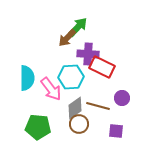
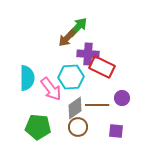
brown line: moved 1 px left, 1 px up; rotated 15 degrees counterclockwise
brown circle: moved 1 px left, 3 px down
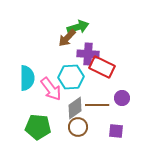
green arrow: rotated 30 degrees clockwise
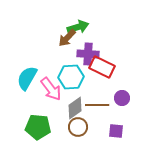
cyan semicircle: rotated 150 degrees counterclockwise
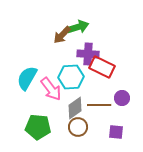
brown arrow: moved 5 px left, 3 px up
brown line: moved 2 px right
purple square: moved 1 px down
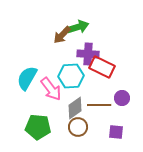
cyan hexagon: moved 1 px up
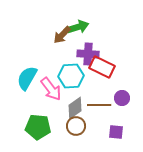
brown circle: moved 2 px left, 1 px up
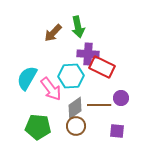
green arrow: rotated 95 degrees clockwise
brown arrow: moved 9 px left, 2 px up
purple circle: moved 1 px left
purple square: moved 1 px right, 1 px up
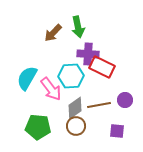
purple circle: moved 4 px right, 2 px down
brown line: rotated 10 degrees counterclockwise
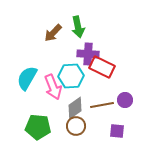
pink arrow: moved 2 px right, 2 px up; rotated 15 degrees clockwise
brown line: moved 3 px right
